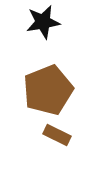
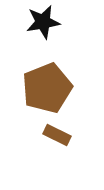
brown pentagon: moved 1 px left, 2 px up
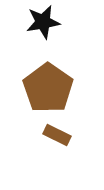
brown pentagon: moved 1 px right; rotated 15 degrees counterclockwise
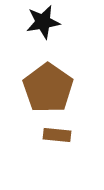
brown rectangle: rotated 20 degrees counterclockwise
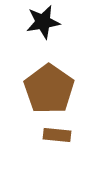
brown pentagon: moved 1 px right, 1 px down
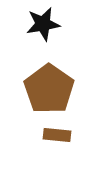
black star: moved 2 px down
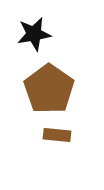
black star: moved 9 px left, 10 px down
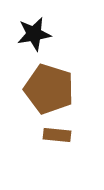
brown pentagon: rotated 18 degrees counterclockwise
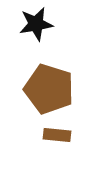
black star: moved 2 px right, 10 px up
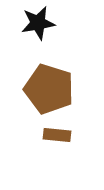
black star: moved 2 px right, 1 px up
